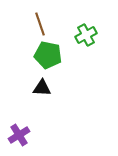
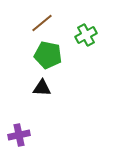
brown line: moved 2 px right, 1 px up; rotated 70 degrees clockwise
purple cross: rotated 20 degrees clockwise
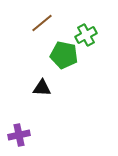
green pentagon: moved 16 px right
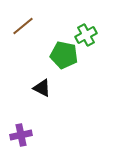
brown line: moved 19 px left, 3 px down
black triangle: rotated 24 degrees clockwise
purple cross: moved 2 px right
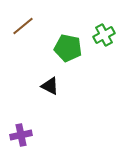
green cross: moved 18 px right
green pentagon: moved 4 px right, 7 px up
black triangle: moved 8 px right, 2 px up
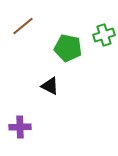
green cross: rotated 10 degrees clockwise
purple cross: moved 1 px left, 8 px up; rotated 10 degrees clockwise
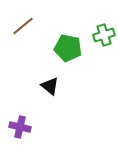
black triangle: rotated 12 degrees clockwise
purple cross: rotated 15 degrees clockwise
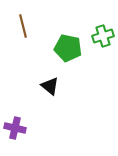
brown line: rotated 65 degrees counterclockwise
green cross: moved 1 px left, 1 px down
purple cross: moved 5 px left, 1 px down
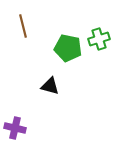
green cross: moved 4 px left, 3 px down
black triangle: rotated 24 degrees counterclockwise
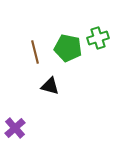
brown line: moved 12 px right, 26 px down
green cross: moved 1 px left, 1 px up
purple cross: rotated 35 degrees clockwise
